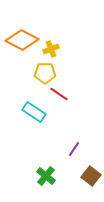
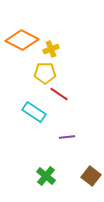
purple line: moved 7 px left, 12 px up; rotated 49 degrees clockwise
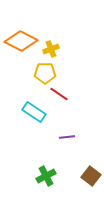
orange diamond: moved 1 px left, 1 px down
green cross: rotated 24 degrees clockwise
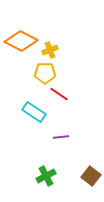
yellow cross: moved 1 px left, 1 px down
purple line: moved 6 px left
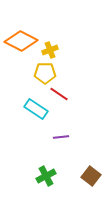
cyan rectangle: moved 2 px right, 3 px up
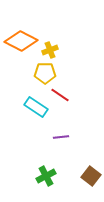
red line: moved 1 px right, 1 px down
cyan rectangle: moved 2 px up
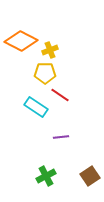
brown square: moved 1 px left; rotated 18 degrees clockwise
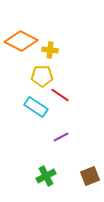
yellow cross: rotated 28 degrees clockwise
yellow pentagon: moved 3 px left, 3 px down
purple line: rotated 21 degrees counterclockwise
brown square: rotated 12 degrees clockwise
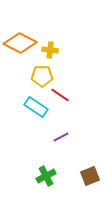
orange diamond: moved 1 px left, 2 px down
